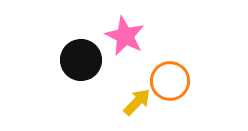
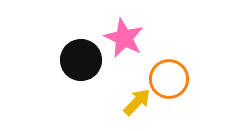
pink star: moved 1 px left, 2 px down
orange circle: moved 1 px left, 2 px up
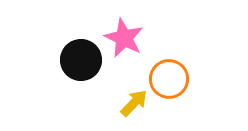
yellow arrow: moved 3 px left, 1 px down
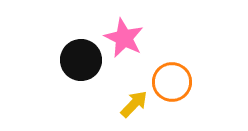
orange circle: moved 3 px right, 3 px down
yellow arrow: moved 1 px down
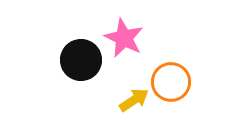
orange circle: moved 1 px left
yellow arrow: moved 4 px up; rotated 12 degrees clockwise
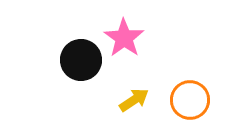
pink star: rotated 9 degrees clockwise
orange circle: moved 19 px right, 18 px down
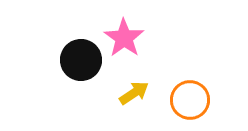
yellow arrow: moved 7 px up
